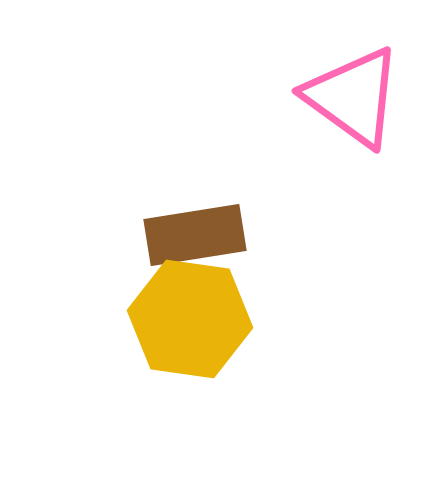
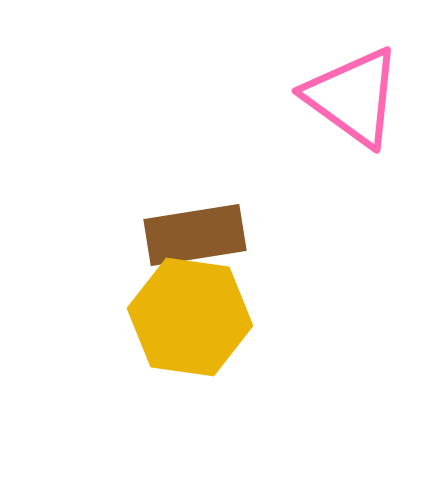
yellow hexagon: moved 2 px up
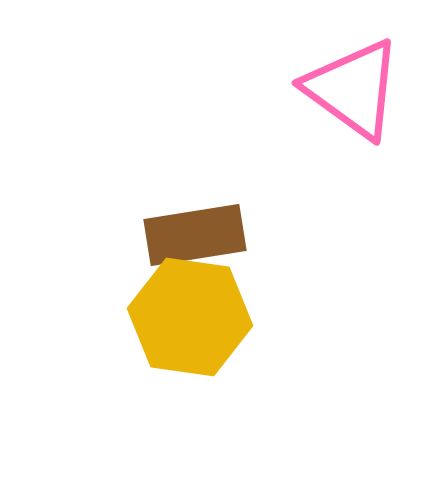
pink triangle: moved 8 px up
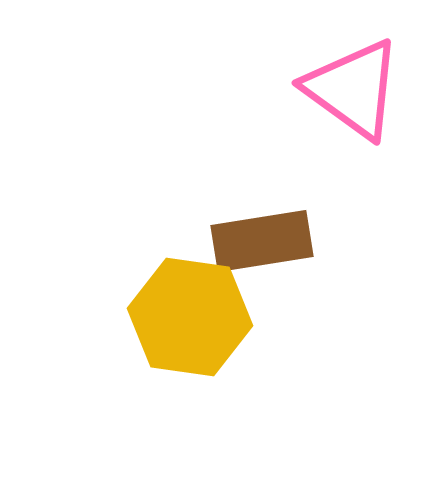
brown rectangle: moved 67 px right, 6 px down
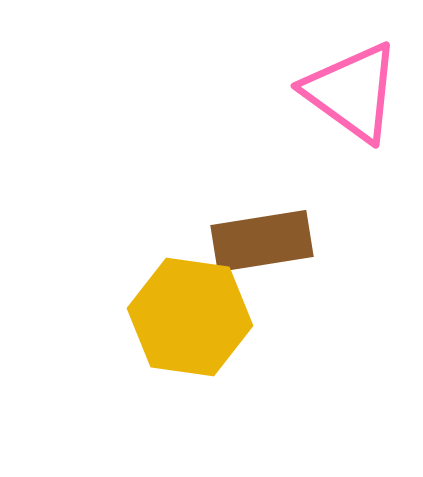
pink triangle: moved 1 px left, 3 px down
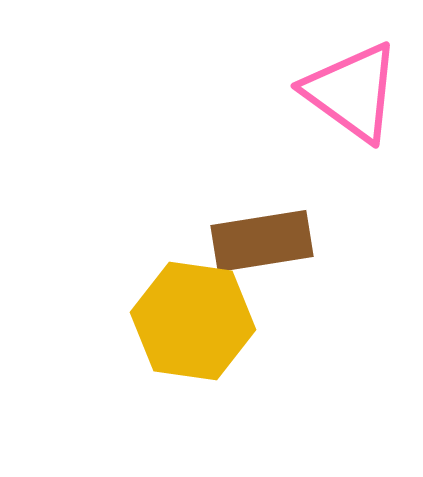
yellow hexagon: moved 3 px right, 4 px down
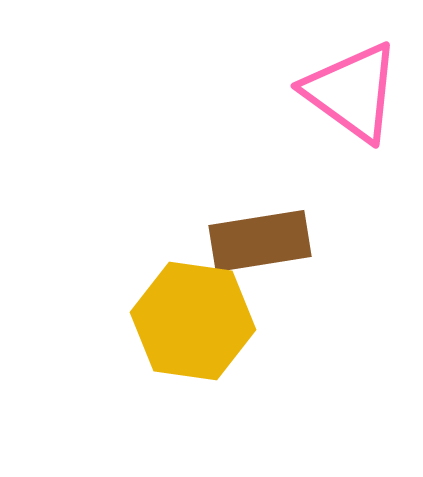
brown rectangle: moved 2 px left
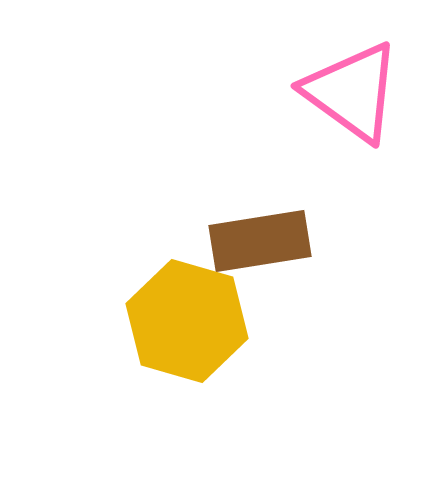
yellow hexagon: moved 6 px left; rotated 8 degrees clockwise
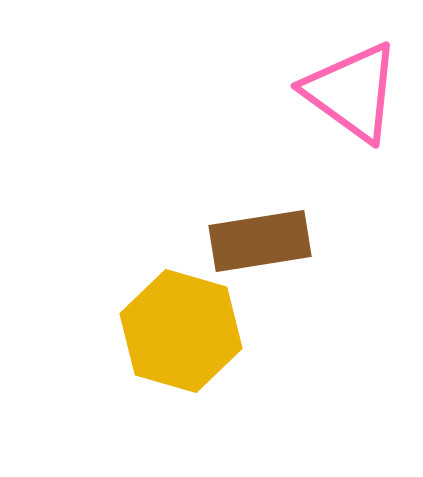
yellow hexagon: moved 6 px left, 10 px down
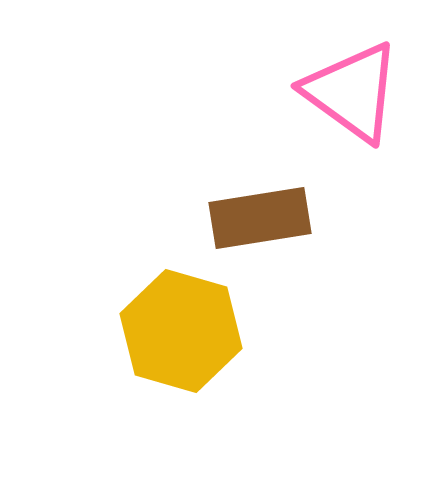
brown rectangle: moved 23 px up
